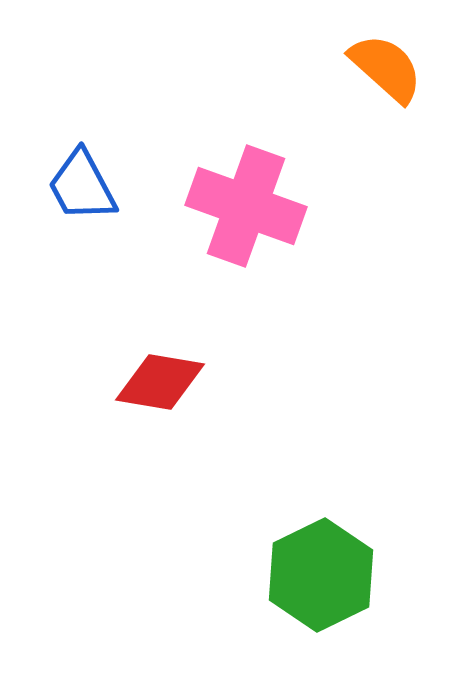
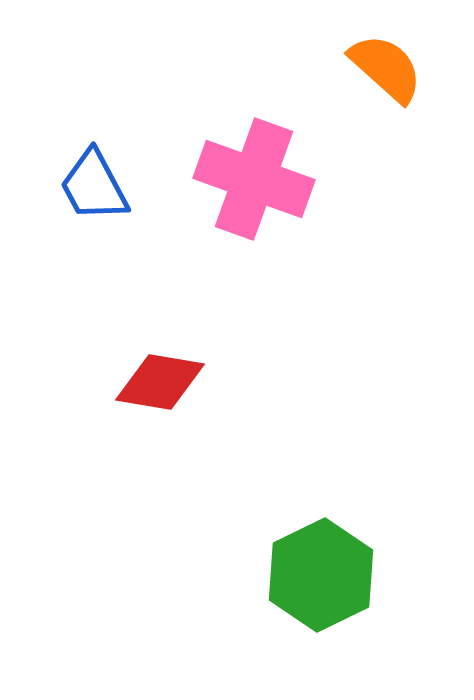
blue trapezoid: moved 12 px right
pink cross: moved 8 px right, 27 px up
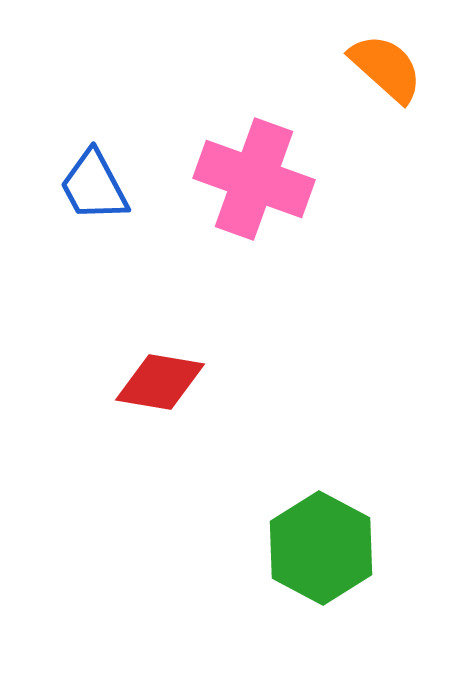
green hexagon: moved 27 px up; rotated 6 degrees counterclockwise
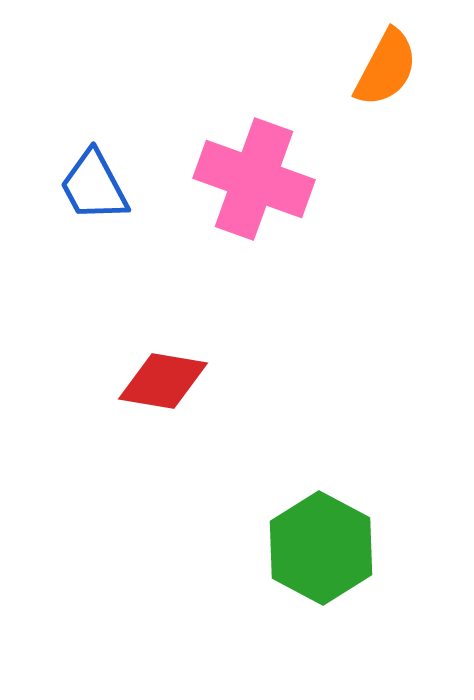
orange semicircle: rotated 76 degrees clockwise
red diamond: moved 3 px right, 1 px up
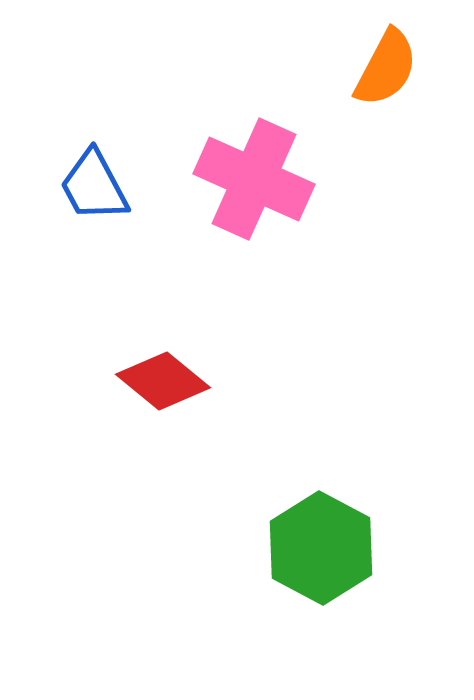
pink cross: rotated 4 degrees clockwise
red diamond: rotated 30 degrees clockwise
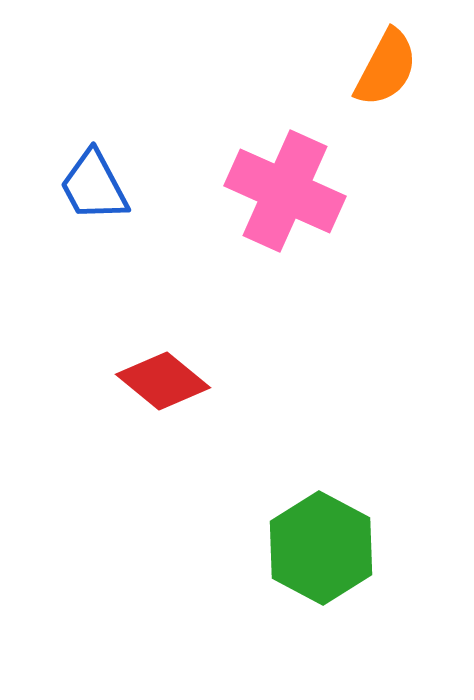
pink cross: moved 31 px right, 12 px down
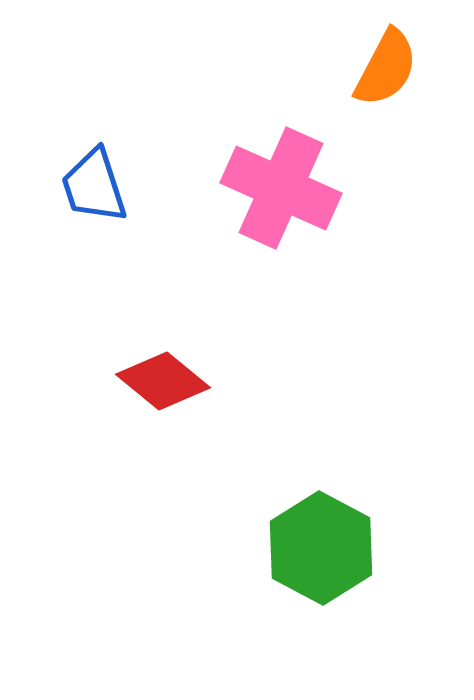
blue trapezoid: rotated 10 degrees clockwise
pink cross: moved 4 px left, 3 px up
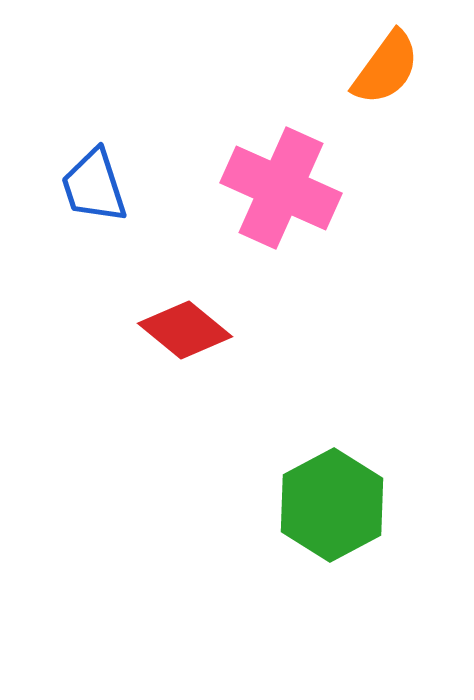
orange semicircle: rotated 8 degrees clockwise
red diamond: moved 22 px right, 51 px up
green hexagon: moved 11 px right, 43 px up; rotated 4 degrees clockwise
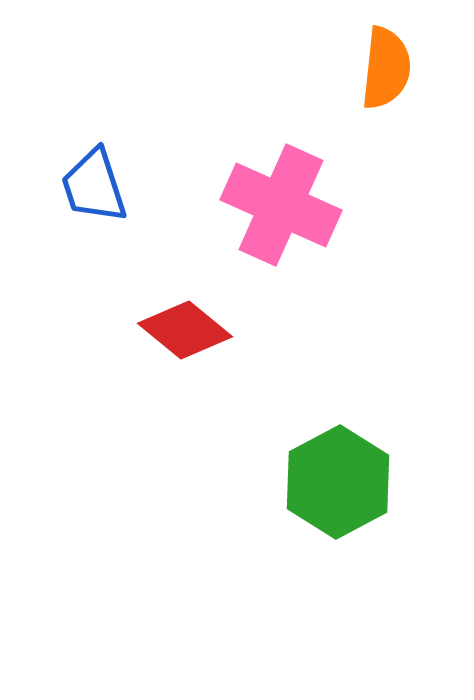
orange semicircle: rotated 30 degrees counterclockwise
pink cross: moved 17 px down
green hexagon: moved 6 px right, 23 px up
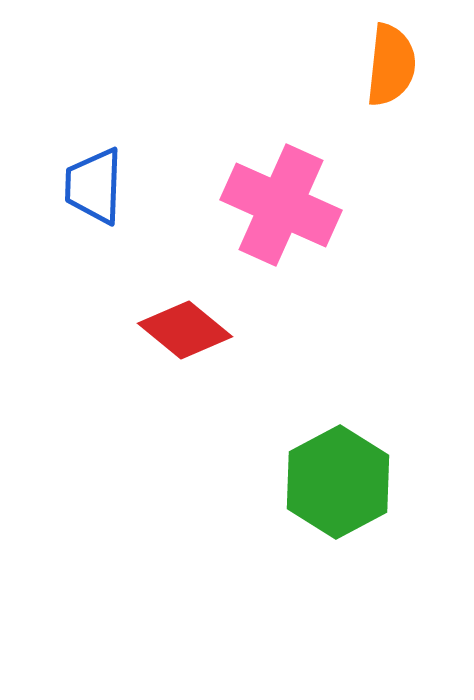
orange semicircle: moved 5 px right, 3 px up
blue trapezoid: rotated 20 degrees clockwise
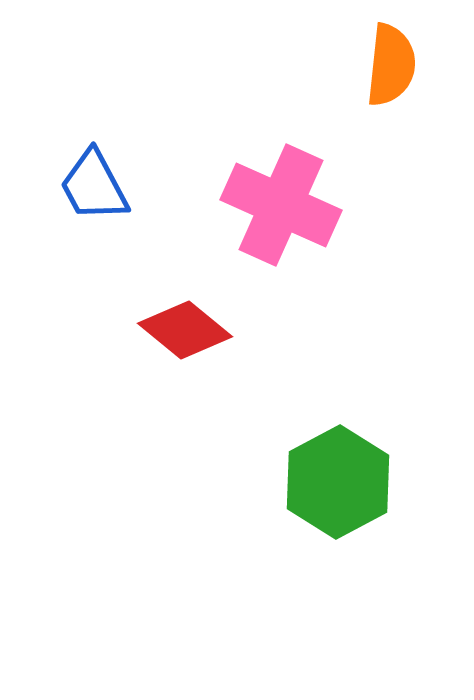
blue trapezoid: rotated 30 degrees counterclockwise
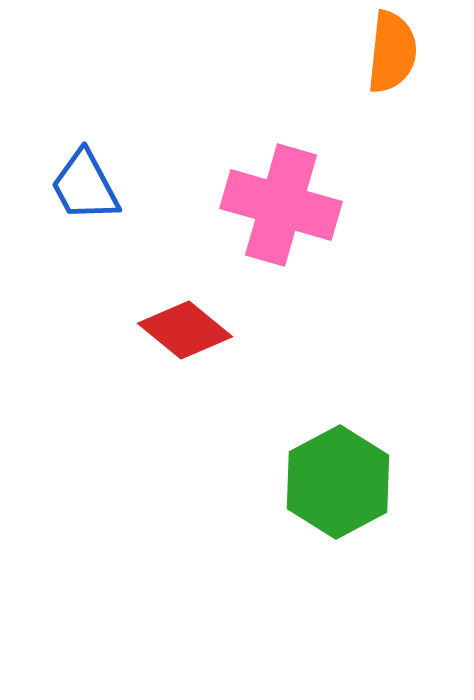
orange semicircle: moved 1 px right, 13 px up
blue trapezoid: moved 9 px left
pink cross: rotated 8 degrees counterclockwise
